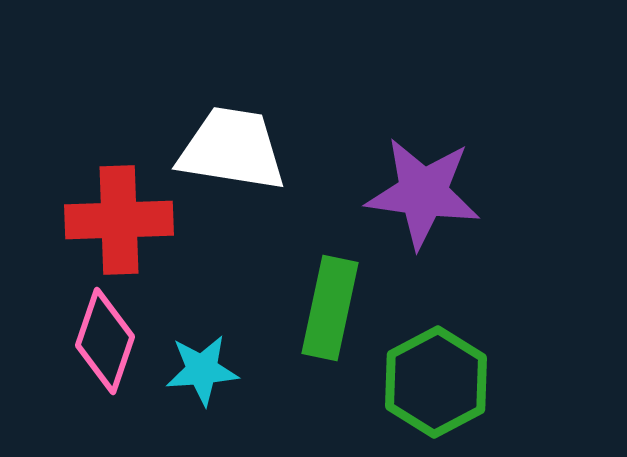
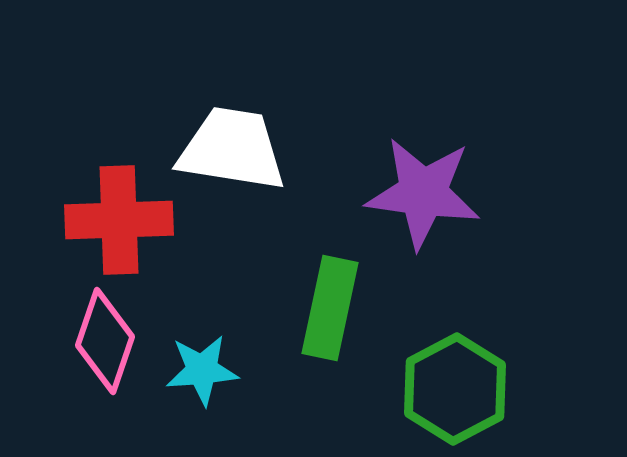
green hexagon: moved 19 px right, 7 px down
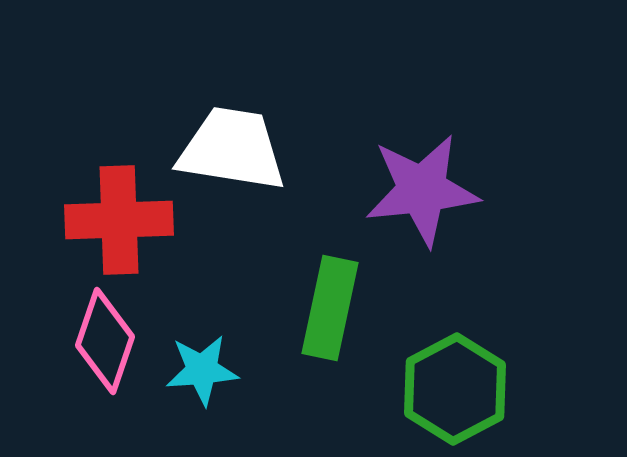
purple star: moved 1 px left, 3 px up; rotated 14 degrees counterclockwise
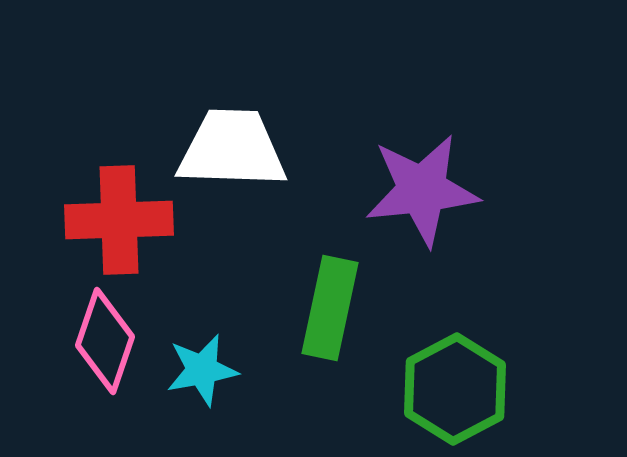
white trapezoid: rotated 7 degrees counterclockwise
cyan star: rotated 6 degrees counterclockwise
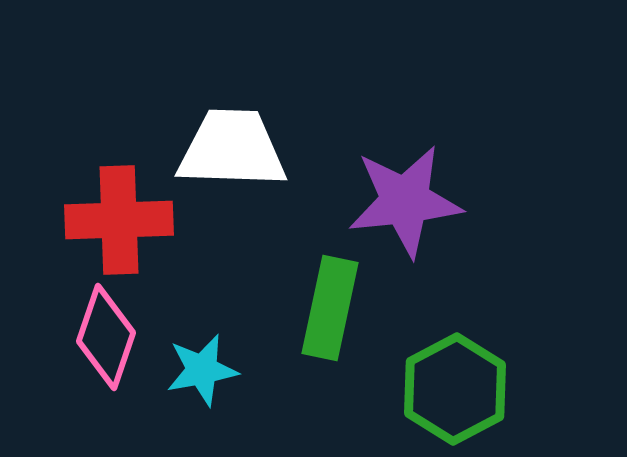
purple star: moved 17 px left, 11 px down
pink diamond: moved 1 px right, 4 px up
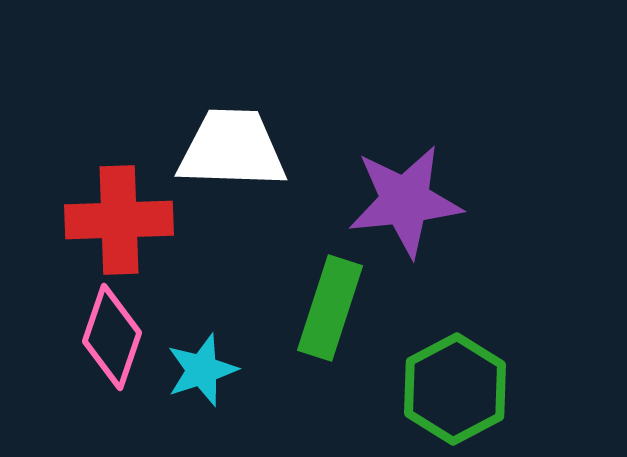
green rectangle: rotated 6 degrees clockwise
pink diamond: moved 6 px right
cyan star: rotated 8 degrees counterclockwise
